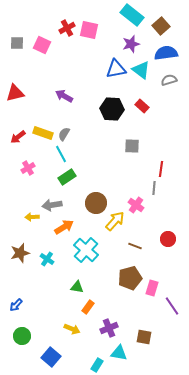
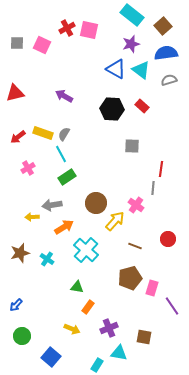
brown square at (161, 26): moved 2 px right
blue triangle at (116, 69): rotated 40 degrees clockwise
gray line at (154, 188): moved 1 px left
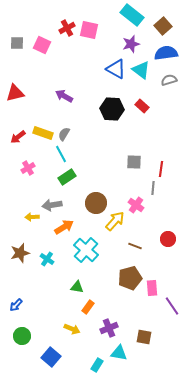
gray square at (132, 146): moved 2 px right, 16 px down
pink rectangle at (152, 288): rotated 21 degrees counterclockwise
